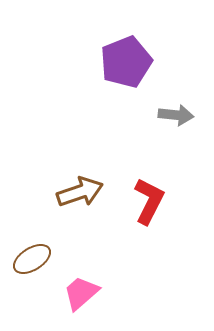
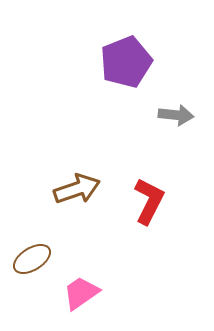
brown arrow: moved 3 px left, 3 px up
pink trapezoid: rotated 6 degrees clockwise
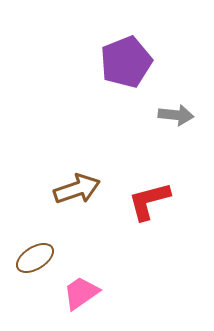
red L-shape: rotated 132 degrees counterclockwise
brown ellipse: moved 3 px right, 1 px up
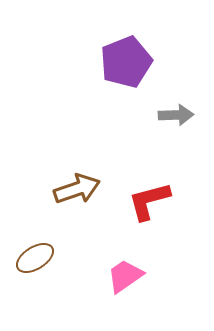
gray arrow: rotated 8 degrees counterclockwise
pink trapezoid: moved 44 px right, 17 px up
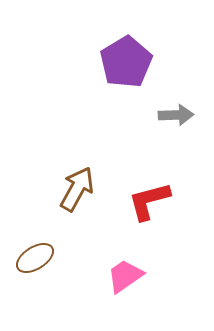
purple pentagon: rotated 9 degrees counterclockwise
brown arrow: rotated 42 degrees counterclockwise
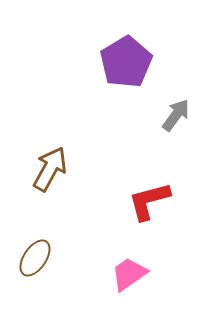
gray arrow: rotated 52 degrees counterclockwise
brown arrow: moved 27 px left, 20 px up
brown ellipse: rotated 24 degrees counterclockwise
pink trapezoid: moved 4 px right, 2 px up
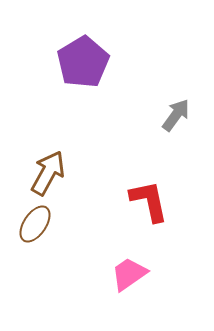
purple pentagon: moved 43 px left
brown arrow: moved 2 px left, 4 px down
red L-shape: rotated 93 degrees clockwise
brown ellipse: moved 34 px up
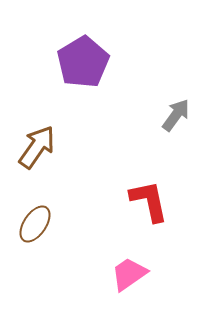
brown arrow: moved 11 px left, 26 px up; rotated 6 degrees clockwise
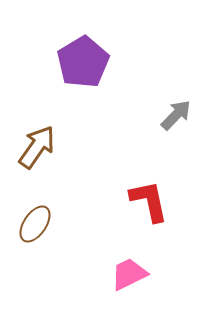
gray arrow: rotated 8 degrees clockwise
pink trapezoid: rotated 9 degrees clockwise
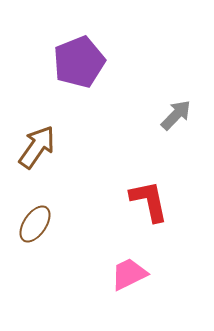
purple pentagon: moved 4 px left; rotated 9 degrees clockwise
